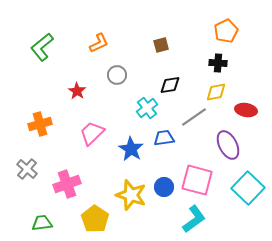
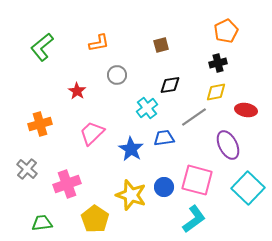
orange L-shape: rotated 15 degrees clockwise
black cross: rotated 18 degrees counterclockwise
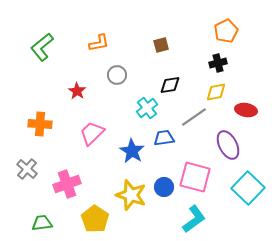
orange cross: rotated 20 degrees clockwise
blue star: moved 1 px right, 2 px down
pink square: moved 2 px left, 3 px up
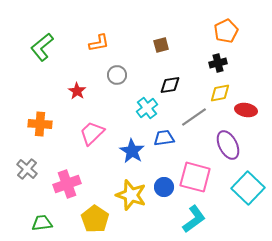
yellow diamond: moved 4 px right, 1 px down
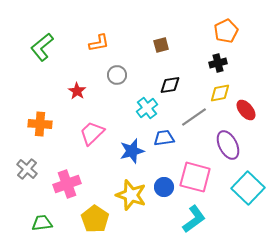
red ellipse: rotated 40 degrees clockwise
blue star: rotated 25 degrees clockwise
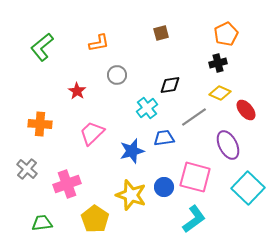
orange pentagon: moved 3 px down
brown square: moved 12 px up
yellow diamond: rotated 35 degrees clockwise
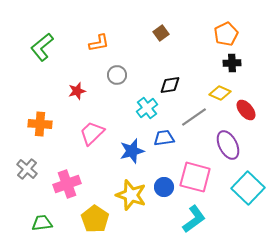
brown square: rotated 21 degrees counterclockwise
black cross: moved 14 px right; rotated 12 degrees clockwise
red star: rotated 24 degrees clockwise
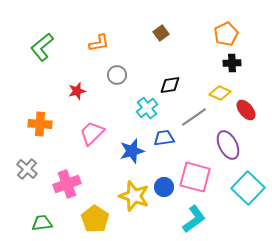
yellow star: moved 3 px right, 1 px down
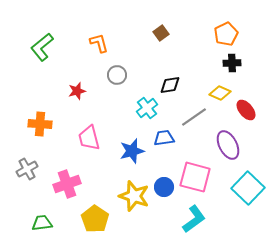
orange L-shape: rotated 95 degrees counterclockwise
pink trapezoid: moved 3 px left, 5 px down; rotated 60 degrees counterclockwise
gray cross: rotated 20 degrees clockwise
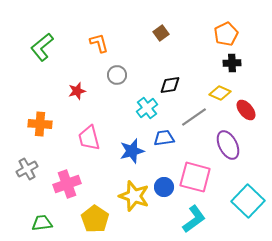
cyan square: moved 13 px down
